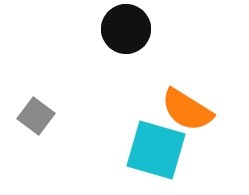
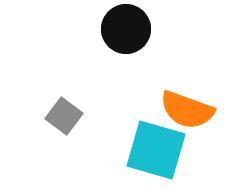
orange semicircle: rotated 12 degrees counterclockwise
gray square: moved 28 px right
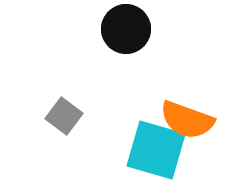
orange semicircle: moved 10 px down
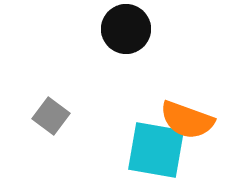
gray square: moved 13 px left
cyan square: rotated 6 degrees counterclockwise
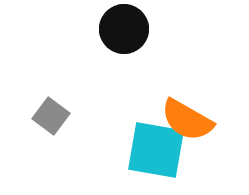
black circle: moved 2 px left
orange semicircle: rotated 10 degrees clockwise
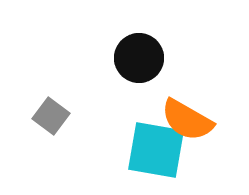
black circle: moved 15 px right, 29 px down
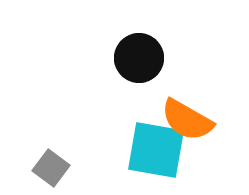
gray square: moved 52 px down
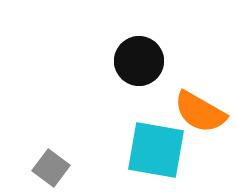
black circle: moved 3 px down
orange semicircle: moved 13 px right, 8 px up
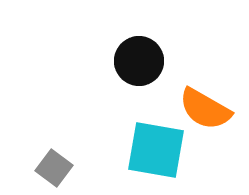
orange semicircle: moved 5 px right, 3 px up
gray square: moved 3 px right
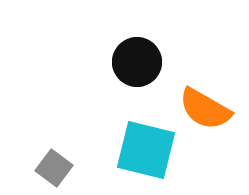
black circle: moved 2 px left, 1 px down
cyan square: moved 10 px left; rotated 4 degrees clockwise
